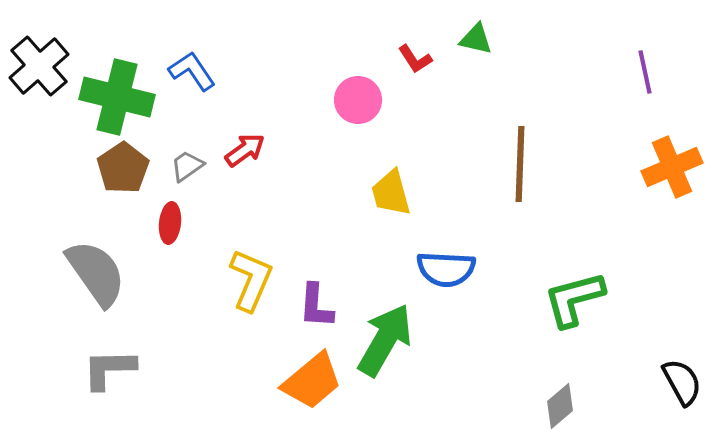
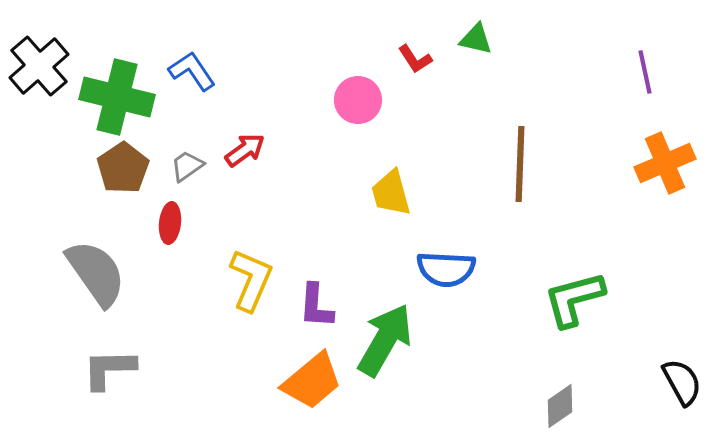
orange cross: moved 7 px left, 4 px up
gray diamond: rotated 6 degrees clockwise
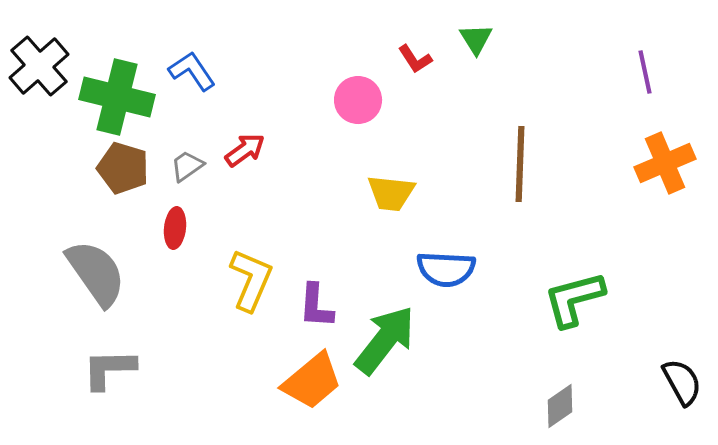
green triangle: rotated 45 degrees clockwise
brown pentagon: rotated 21 degrees counterclockwise
yellow trapezoid: rotated 69 degrees counterclockwise
red ellipse: moved 5 px right, 5 px down
green arrow: rotated 8 degrees clockwise
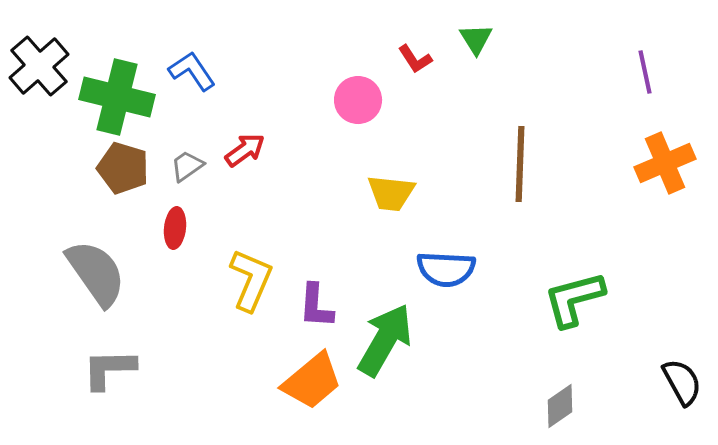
green arrow: rotated 8 degrees counterclockwise
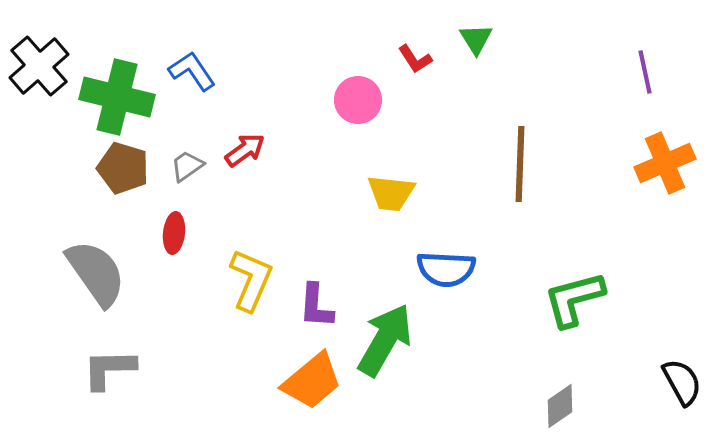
red ellipse: moved 1 px left, 5 px down
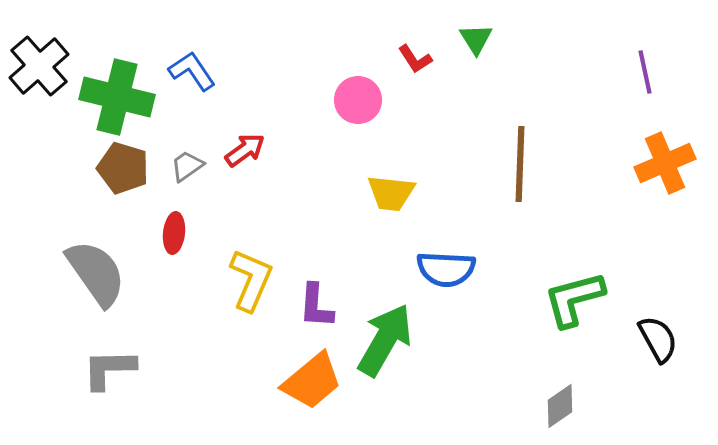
black semicircle: moved 24 px left, 43 px up
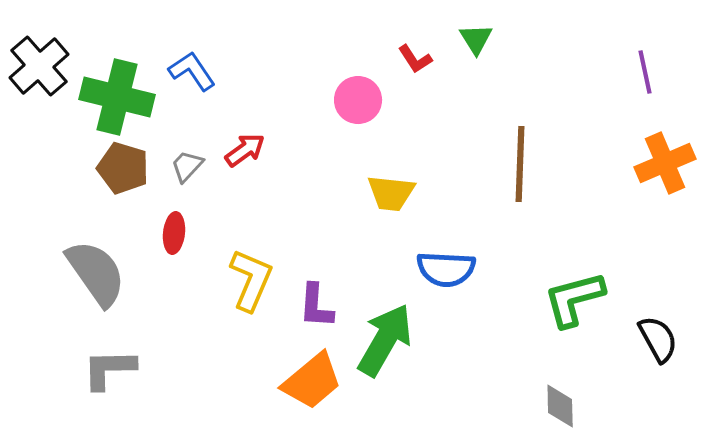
gray trapezoid: rotated 12 degrees counterclockwise
gray diamond: rotated 57 degrees counterclockwise
